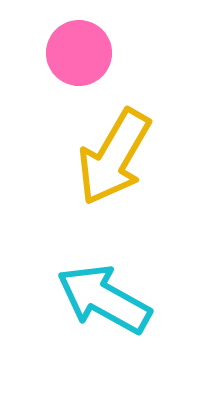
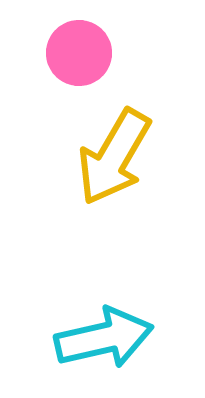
cyan arrow: moved 39 px down; rotated 138 degrees clockwise
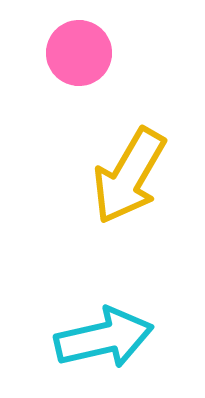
yellow arrow: moved 15 px right, 19 px down
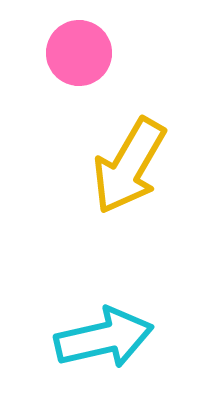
yellow arrow: moved 10 px up
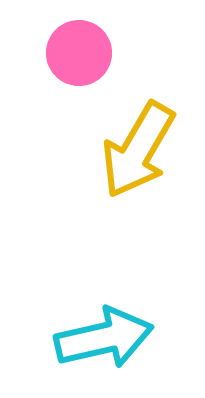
yellow arrow: moved 9 px right, 16 px up
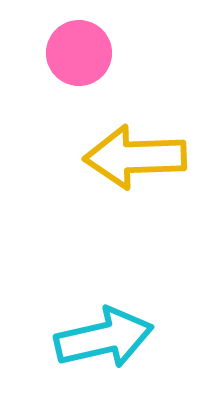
yellow arrow: moved 3 px left, 7 px down; rotated 58 degrees clockwise
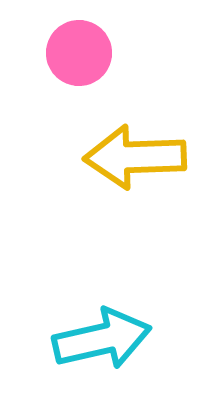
cyan arrow: moved 2 px left, 1 px down
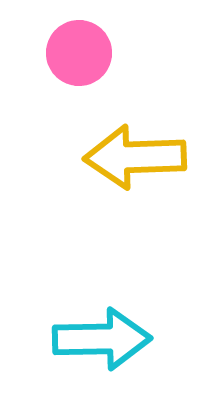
cyan arrow: rotated 12 degrees clockwise
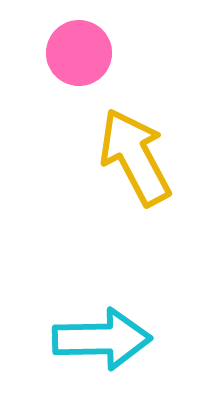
yellow arrow: rotated 64 degrees clockwise
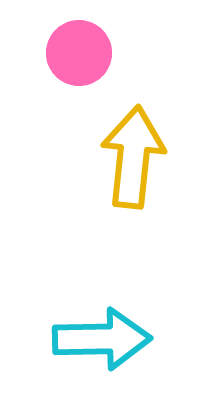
yellow arrow: moved 2 px left; rotated 34 degrees clockwise
